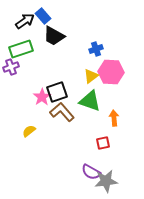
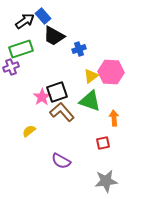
blue cross: moved 17 px left
purple semicircle: moved 30 px left, 11 px up
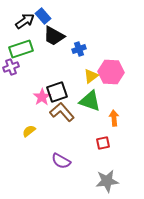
gray star: moved 1 px right
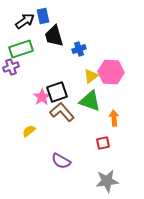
blue rectangle: rotated 28 degrees clockwise
black trapezoid: rotated 45 degrees clockwise
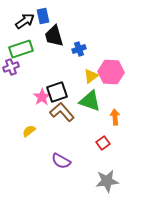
orange arrow: moved 1 px right, 1 px up
red square: rotated 24 degrees counterclockwise
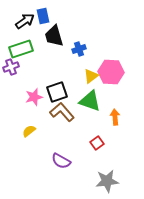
pink star: moved 8 px left; rotated 18 degrees clockwise
red square: moved 6 px left
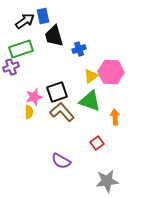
yellow semicircle: moved 19 px up; rotated 128 degrees clockwise
